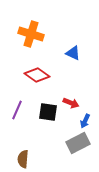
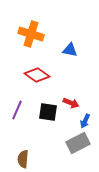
blue triangle: moved 3 px left, 3 px up; rotated 14 degrees counterclockwise
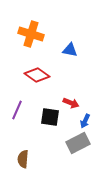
black square: moved 2 px right, 5 px down
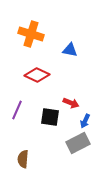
red diamond: rotated 10 degrees counterclockwise
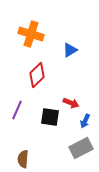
blue triangle: rotated 42 degrees counterclockwise
red diamond: rotated 70 degrees counterclockwise
gray rectangle: moved 3 px right, 5 px down
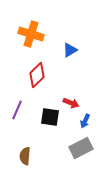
brown semicircle: moved 2 px right, 3 px up
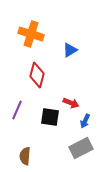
red diamond: rotated 30 degrees counterclockwise
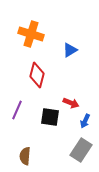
gray rectangle: moved 2 px down; rotated 30 degrees counterclockwise
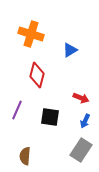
red arrow: moved 10 px right, 5 px up
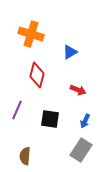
blue triangle: moved 2 px down
red arrow: moved 3 px left, 8 px up
black square: moved 2 px down
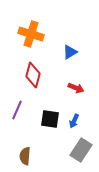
red diamond: moved 4 px left
red arrow: moved 2 px left, 2 px up
blue arrow: moved 11 px left
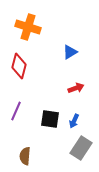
orange cross: moved 3 px left, 7 px up
red diamond: moved 14 px left, 9 px up
red arrow: rotated 42 degrees counterclockwise
purple line: moved 1 px left, 1 px down
gray rectangle: moved 2 px up
